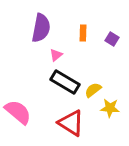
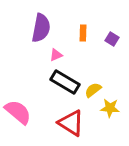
pink triangle: rotated 16 degrees clockwise
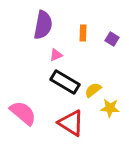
purple semicircle: moved 2 px right, 3 px up
pink semicircle: moved 5 px right, 1 px down
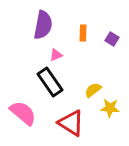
black rectangle: moved 15 px left; rotated 24 degrees clockwise
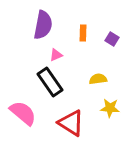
yellow semicircle: moved 5 px right, 11 px up; rotated 30 degrees clockwise
